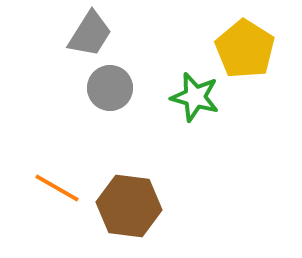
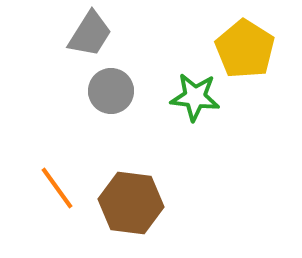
gray circle: moved 1 px right, 3 px down
green star: rotated 9 degrees counterclockwise
orange line: rotated 24 degrees clockwise
brown hexagon: moved 2 px right, 3 px up
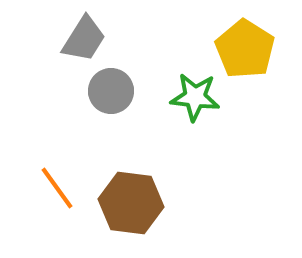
gray trapezoid: moved 6 px left, 5 px down
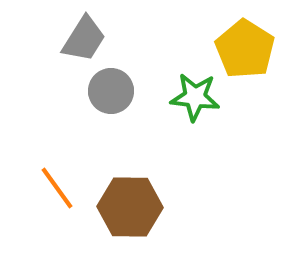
brown hexagon: moved 1 px left, 4 px down; rotated 6 degrees counterclockwise
